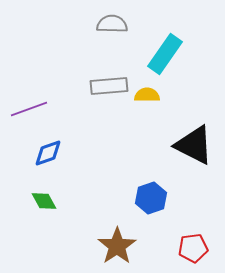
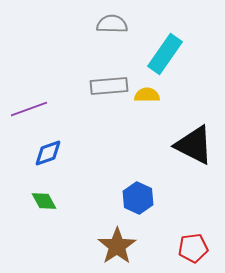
blue hexagon: moved 13 px left; rotated 16 degrees counterclockwise
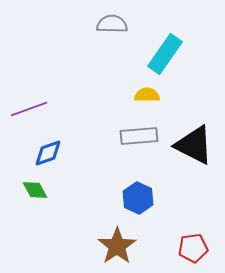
gray rectangle: moved 30 px right, 50 px down
green diamond: moved 9 px left, 11 px up
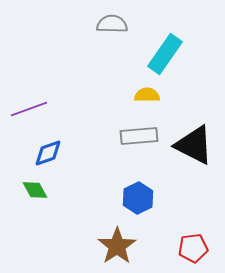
blue hexagon: rotated 8 degrees clockwise
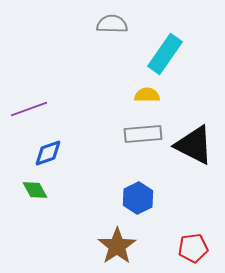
gray rectangle: moved 4 px right, 2 px up
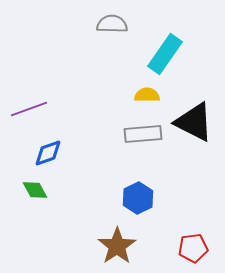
black triangle: moved 23 px up
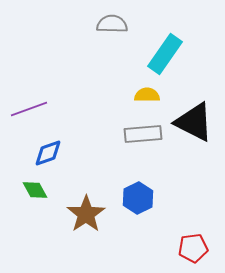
brown star: moved 31 px left, 32 px up
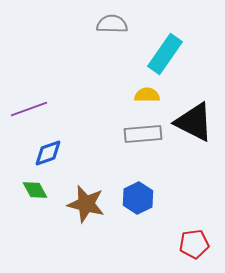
brown star: moved 10 px up; rotated 24 degrees counterclockwise
red pentagon: moved 1 px right, 4 px up
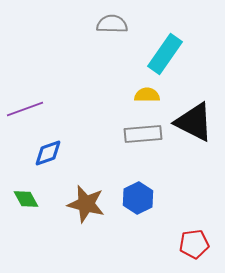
purple line: moved 4 px left
green diamond: moved 9 px left, 9 px down
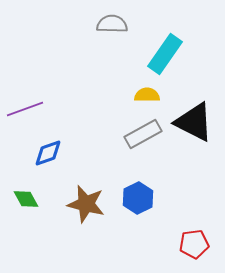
gray rectangle: rotated 24 degrees counterclockwise
